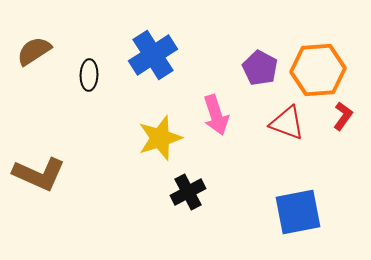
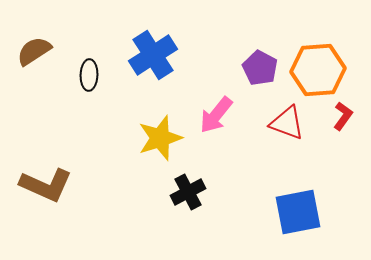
pink arrow: rotated 57 degrees clockwise
brown L-shape: moved 7 px right, 11 px down
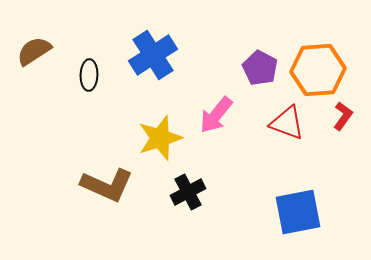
brown L-shape: moved 61 px right
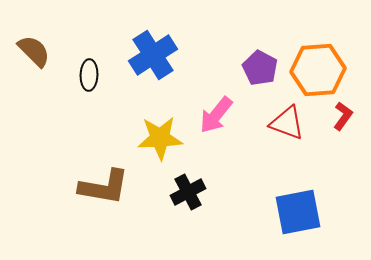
brown semicircle: rotated 78 degrees clockwise
yellow star: rotated 15 degrees clockwise
brown L-shape: moved 3 px left, 2 px down; rotated 14 degrees counterclockwise
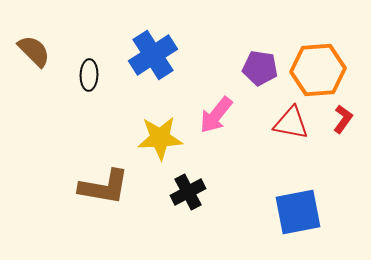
purple pentagon: rotated 20 degrees counterclockwise
red L-shape: moved 3 px down
red triangle: moved 4 px right; rotated 9 degrees counterclockwise
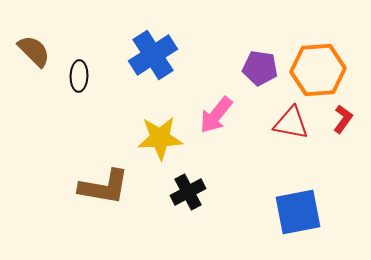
black ellipse: moved 10 px left, 1 px down
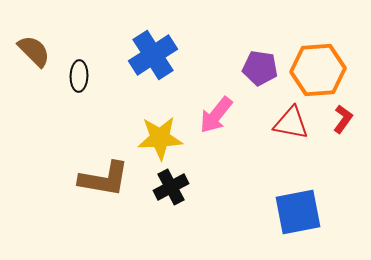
brown L-shape: moved 8 px up
black cross: moved 17 px left, 5 px up
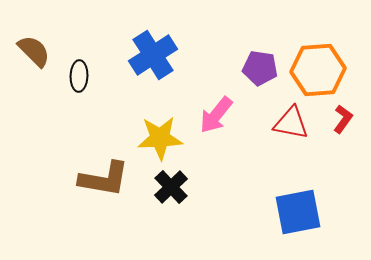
black cross: rotated 16 degrees counterclockwise
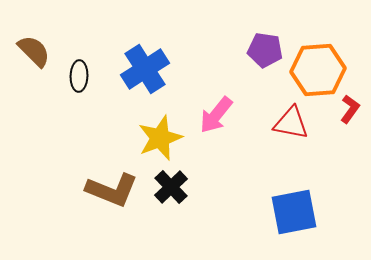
blue cross: moved 8 px left, 14 px down
purple pentagon: moved 5 px right, 18 px up
red L-shape: moved 7 px right, 10 px up
yellow star: rotated 18 degrees counterclockwise
brown L-shape: moved 8 px right, 11 px down; rotated 12 degrees clockwise
blue square: moved 4 px left
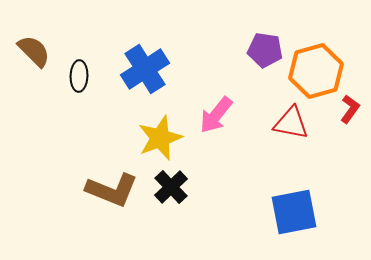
orange hexagon: moved 2 px left, 1 px down; rotated 12 degrees counterclockwise
